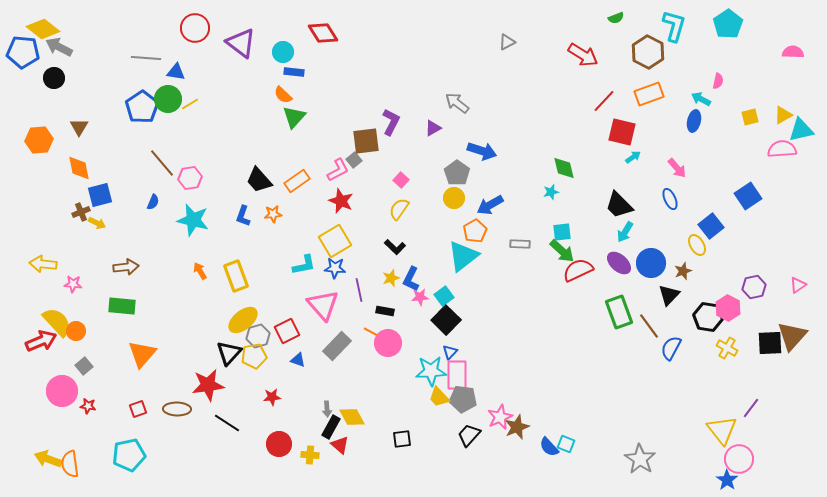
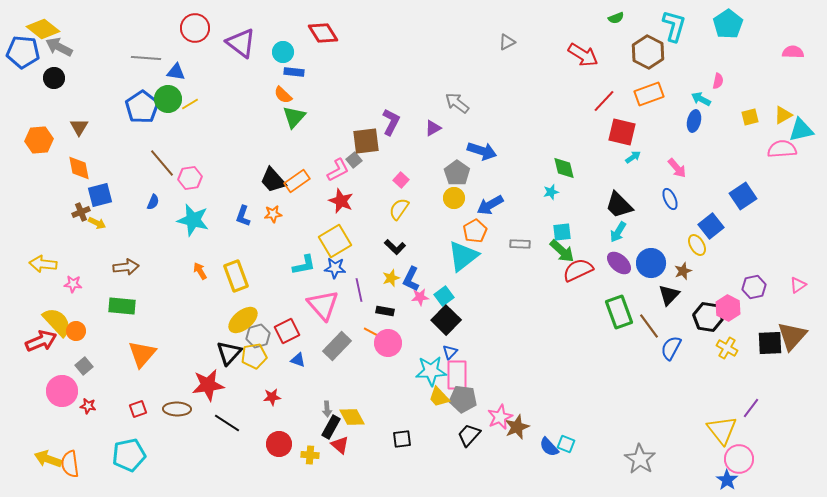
black trapezoid at (259, 180): moved 14 px right
blue square at (748, 196): moved 5 px left
cyan arrow at (625, 232): moved 7 px left
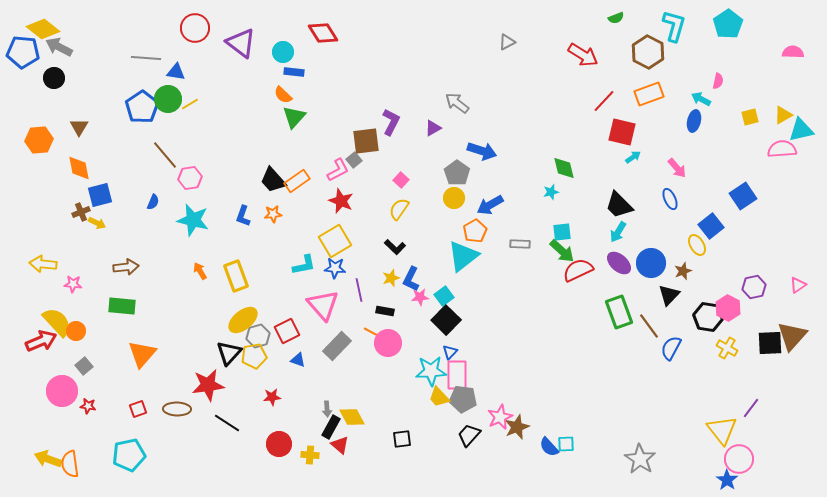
brown line at (162, 163): moved 3 px right, 8 px up
cyan square at (566, 444): rotated 24 degrees counterclockwise
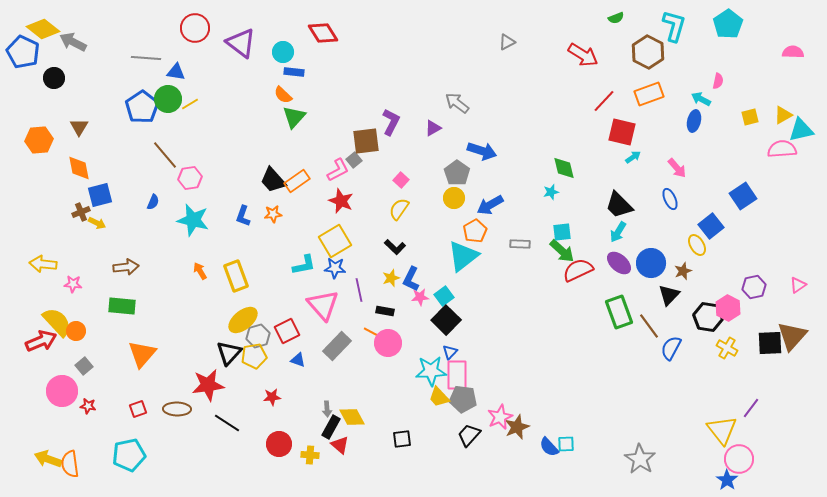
gray arrow at (59, 47): moved 14 px right, 5 px up
blue pentagon at (23, 52): rotated 20 degrees clockwise
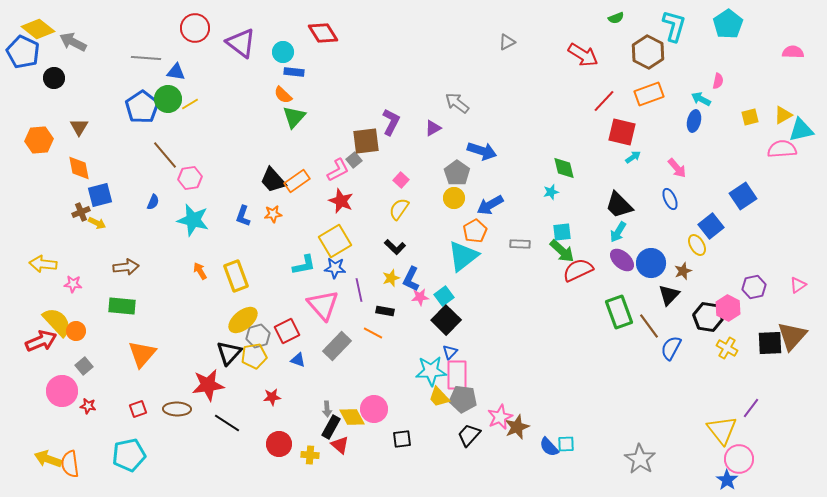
yellow diamond at (43, 29): moved 5 px left
purple ellipse at (619, 263): moved 3 px right, 3 px up
pink circle at (388, 343): moved 14 px left, 66 px down
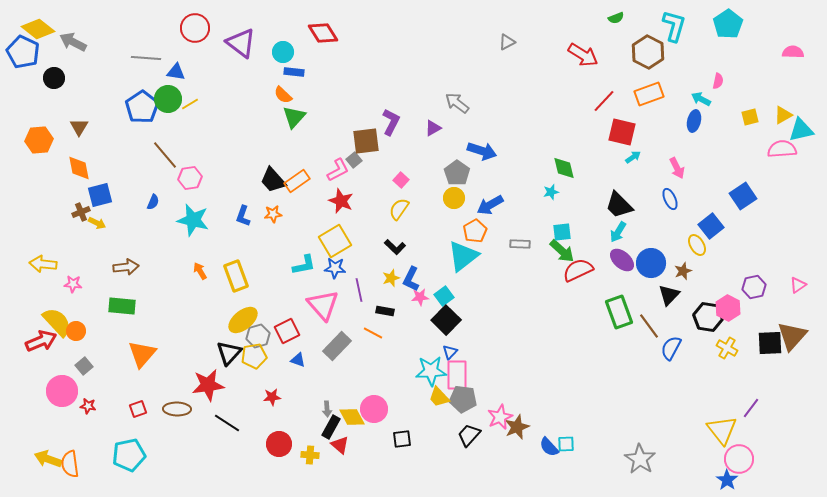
pink arrow at (677, 168): rotated 15 degrees clockwise
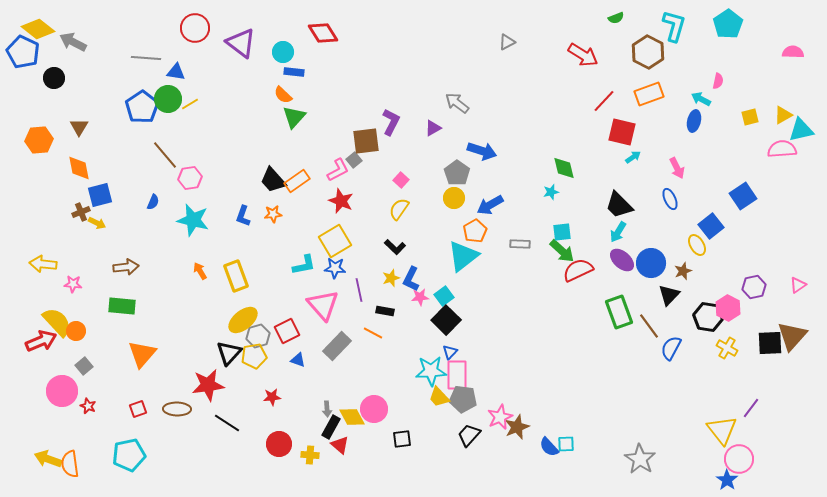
red star at (88, 406): rotated 14 degrees clockwise
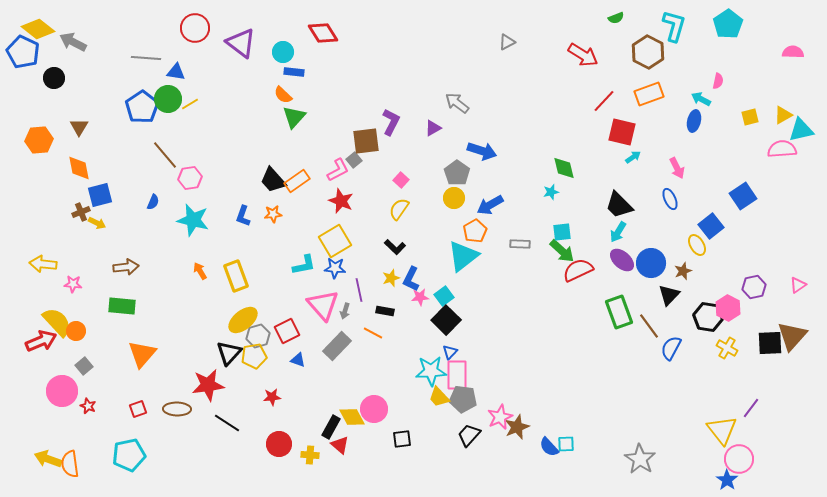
gray arrow at (327, 409): moved 18 px right, 98 px up; rotated 21 degrees clockwise
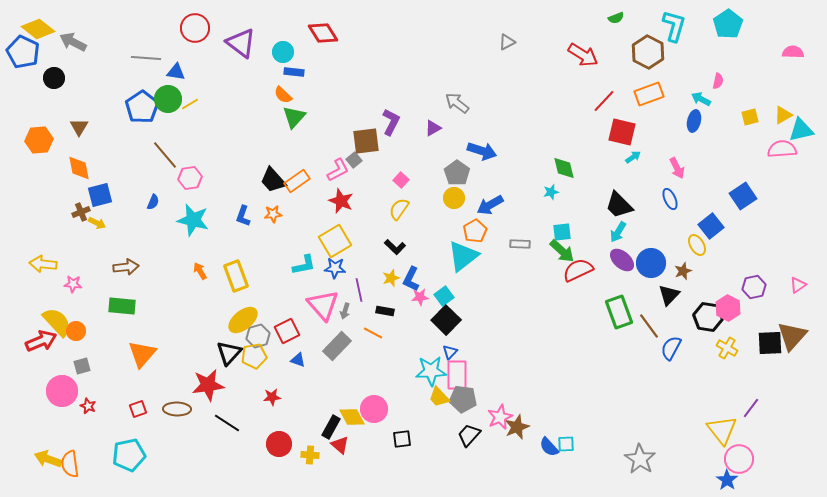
gray square at (84, 366): moved 2 px left; rotated 24 degrees clockwise
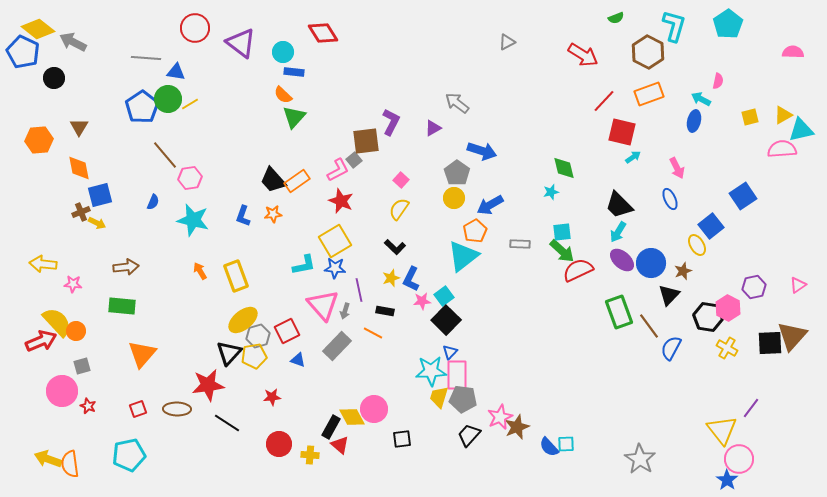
pink star at (420, 297): moved 2 px right, 4 px down
yellow trapezoid at (439, 397): rotated 60 degrees clockwise
